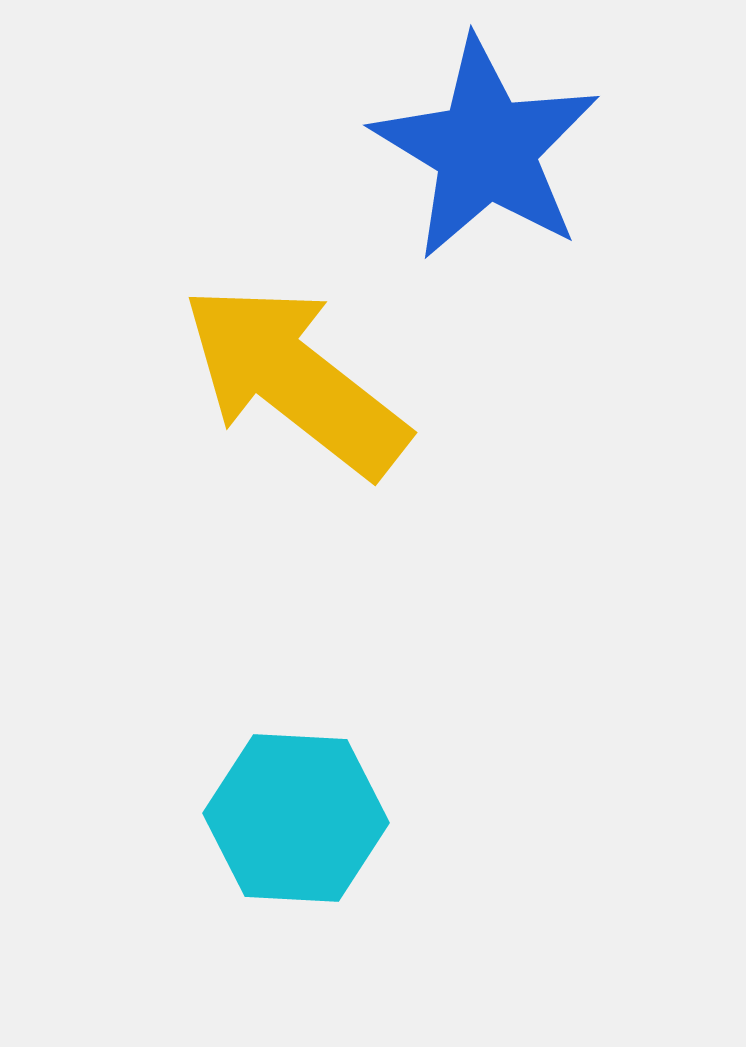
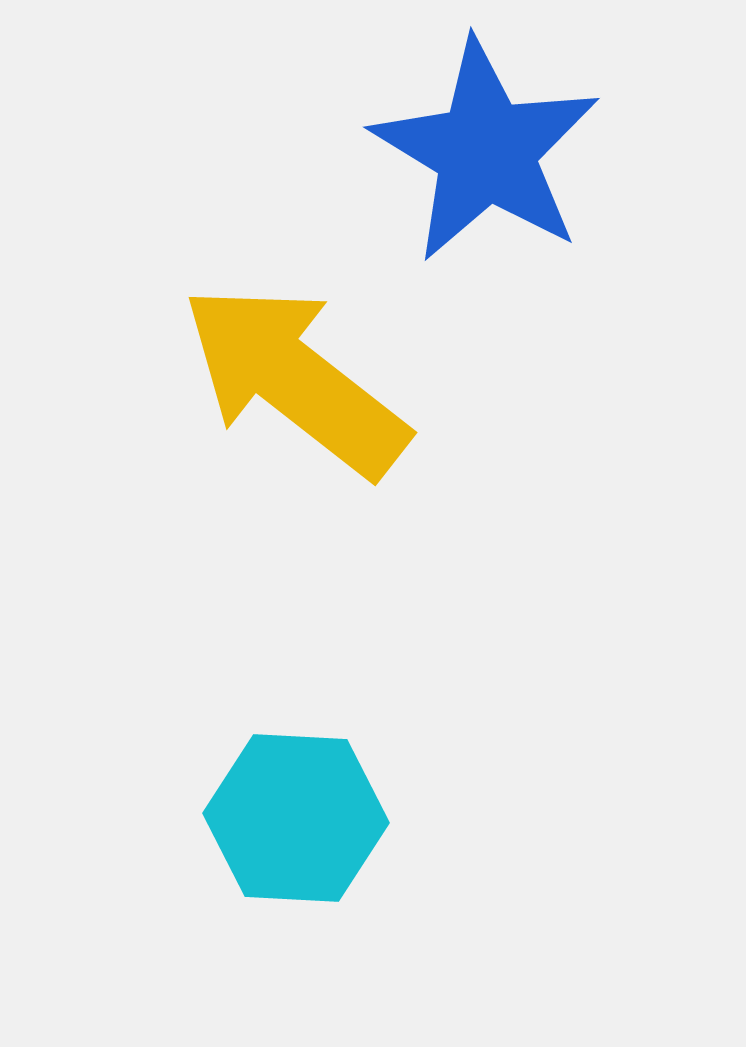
blue star: moved 2 px down
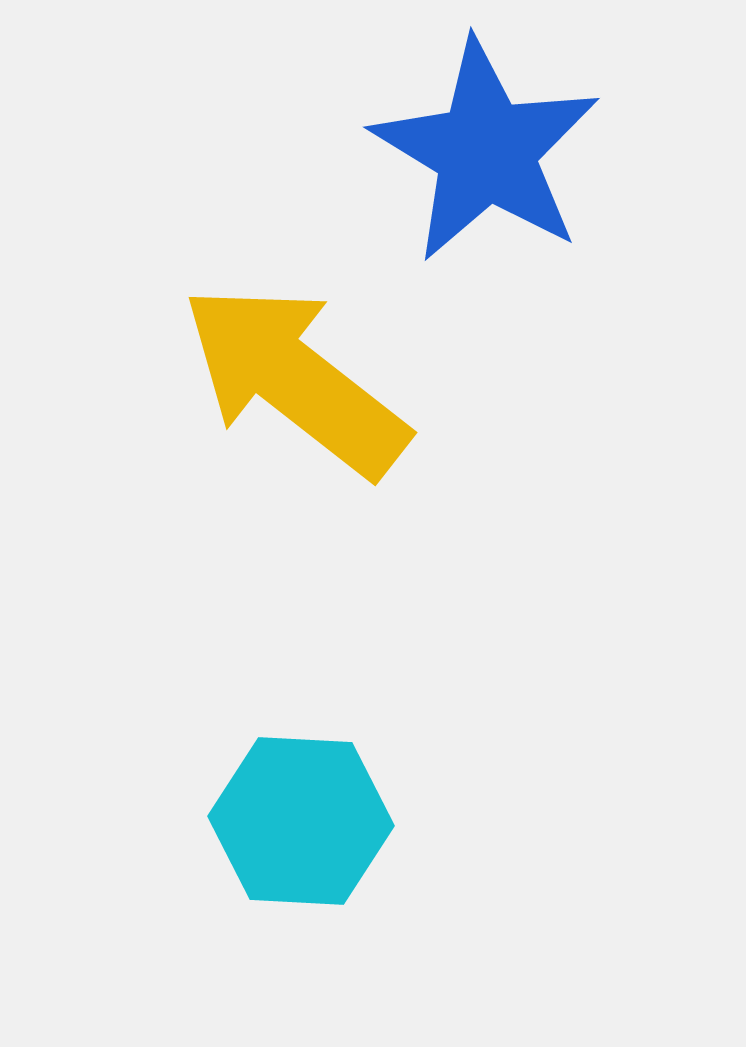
cyan hexagon: moved 5 px right, 3 px down
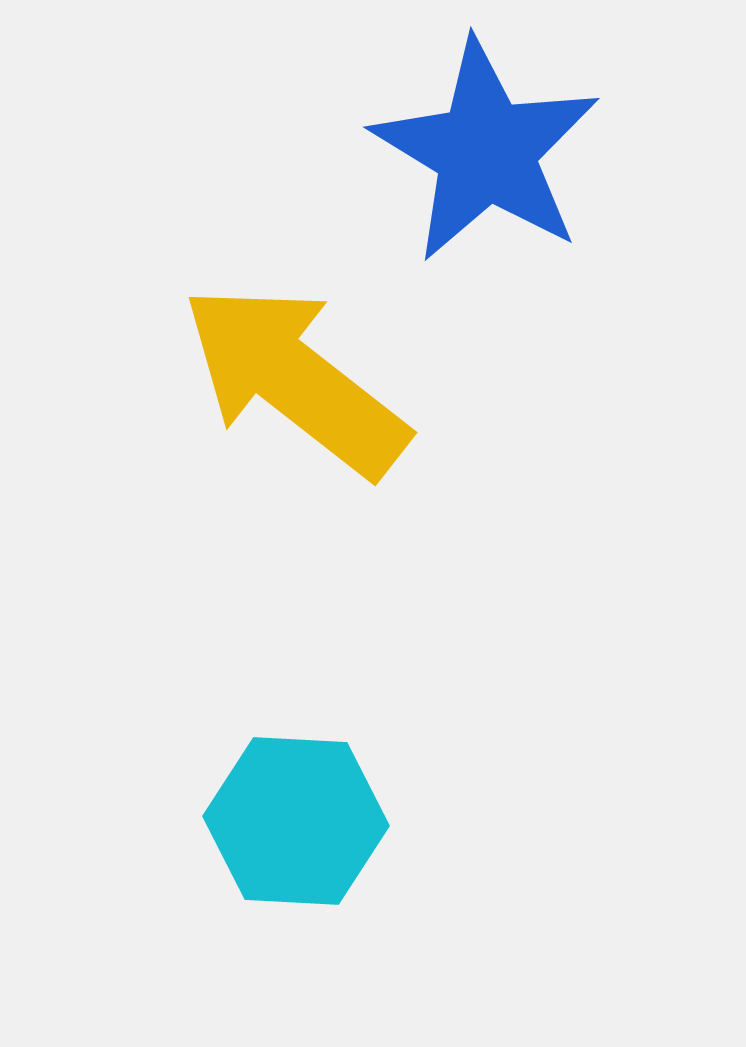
cyan hexagon: moved 5 px left
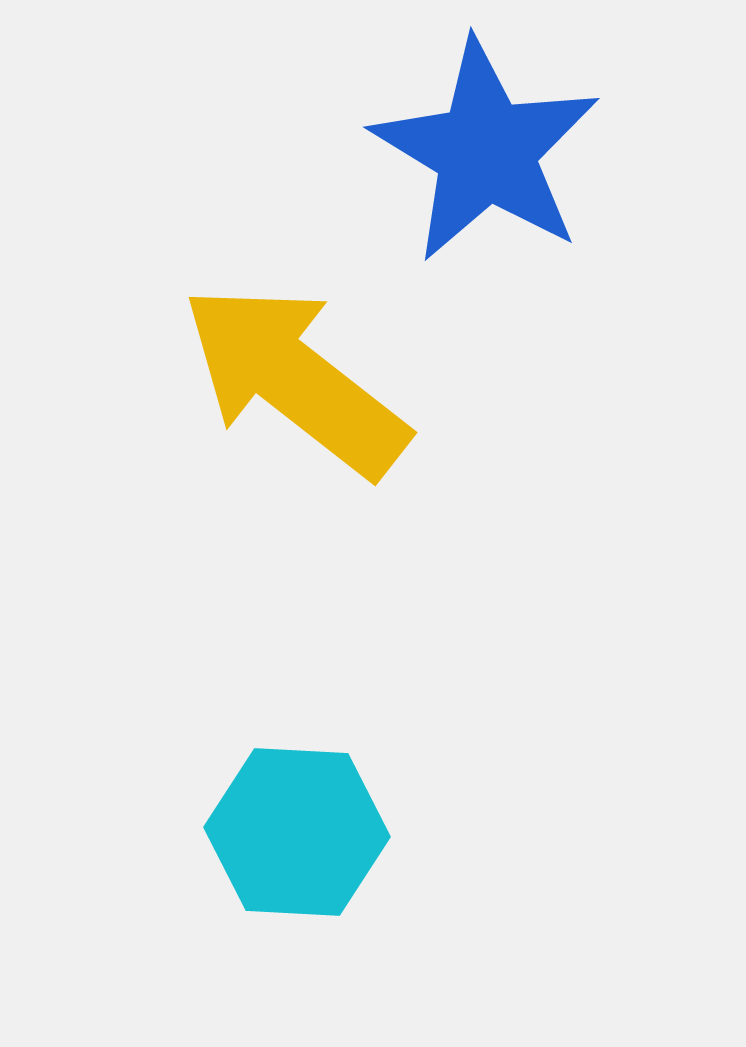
cyan hexagon: moved 1 px right, 11 px down
